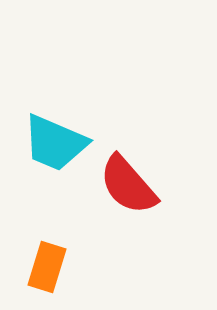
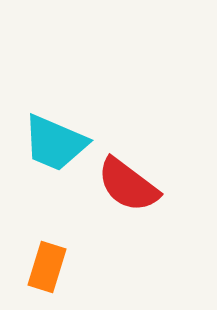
red semicircle: rotated 12 degrees counterclockwise
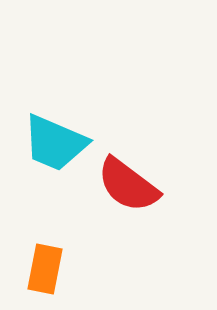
orange rectangle: moved 2 px left, 2 px down; rotated 6 degrees counterclockwise
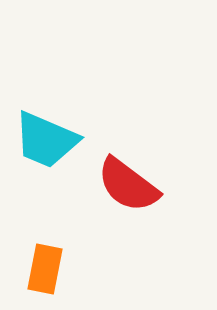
cyan trapezoid: moved 9 px left, 3 px up
